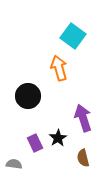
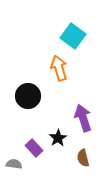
purple rectangle: moved 1 px left, 5 px down; rotated 18 degrees counterclockwise
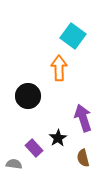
orange arrow: rotated 15 degrees clockwise
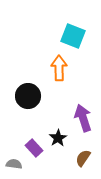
cyan square: rotated 15 degrees counterclockwise
brown semicircle: rotated 48 degrees clockwise
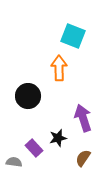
black star: rotated 18 degrees clockwise
gray semicircle: moved 2 px up
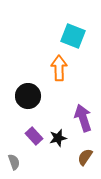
purple rectangle: moved 12 px up
brown semicircle: moved 2 px right, 1 px up
gray semicircle: rotated 63 degrees clockwise
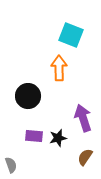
cyan square: moved 2 px left, 1 px up
purple rectangle: rotated 42 degrees counterclockwise
gray semicircle: moved 3 px left, 3 px down
